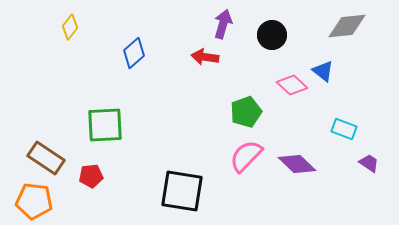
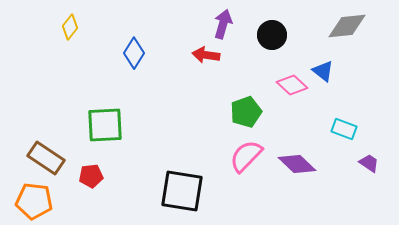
blue diamond: rotated 16 degrees counterclockwise
red arrow: moved 1 px right, 2 px up
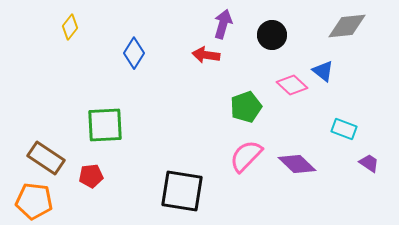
green pentagon: moved 5 px up
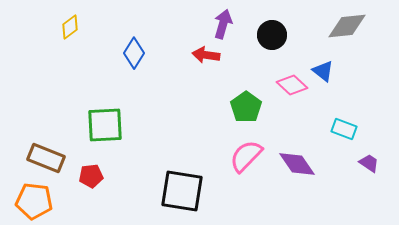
yellow diamond: rotated 15 degrees clockwise
green pentagon: rotated 16 degrees counterclockwise
brown rectangle: rotated 12 degrees counterclockwise
purple diamond: rotated 12 degrees clockwise
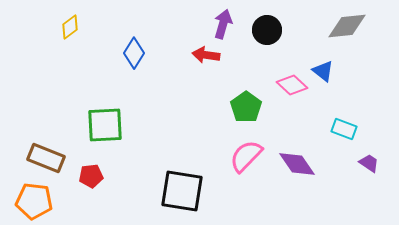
black circle: moved 5 px left, 5 px up
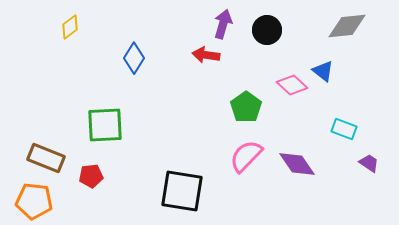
blue diamond: moved 5 px down
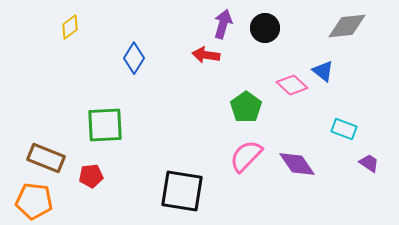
black circle: moved 2 px left, 2 px up
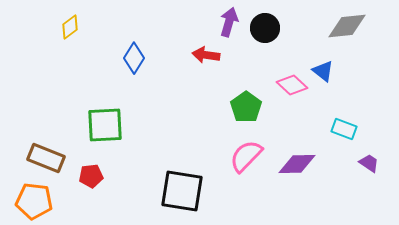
purple arrow: moved 6 px right, 2 px up
purple diamond: rotated 57 degrees counterclockwise
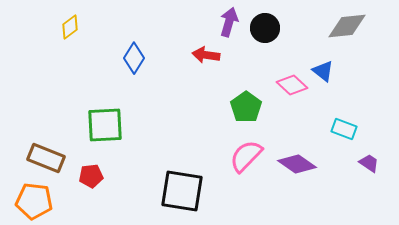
purple diamond: rotated 36 degrees clockwise
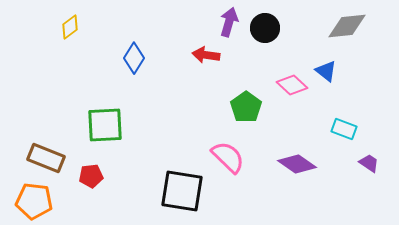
blue triangle: moved 3 px right
pink semicircle: moved 18 px left, 1 px down; rotated 90 degrees clockwise
